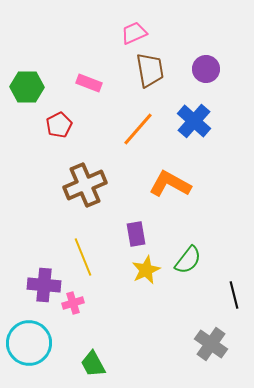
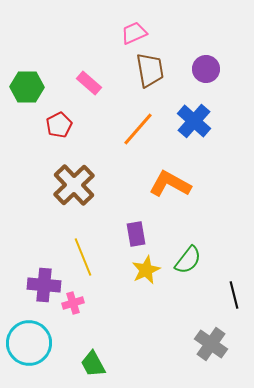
pink rectangle: rotated 20 degrees clockwise
brown cross: moved 11 px left; rotated 21 degrees counterclockwise
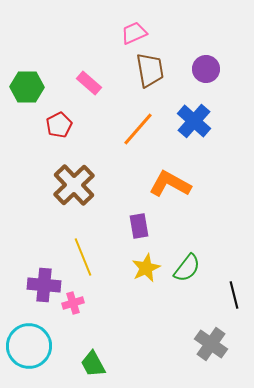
purple rectangle: moved 3 px right, 8 px up
green semicircle: moved 1 px left, 8 px down
yellow star: moved 2 px up
cyan circle: moved 3 px down
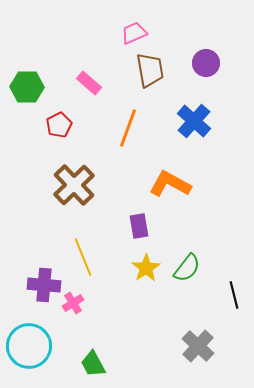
purple circle: moved 6 px up
orange line: moved 10 px left, 1 px up; rotated 21 degrees counterclockwise
yellow star: rotated 8 degrees counterclockwise
pink cross: rotated 15 degrees counterclockwise
gray cross: moved 13 px left, 2 px down; rotated 8 degrees clockwise
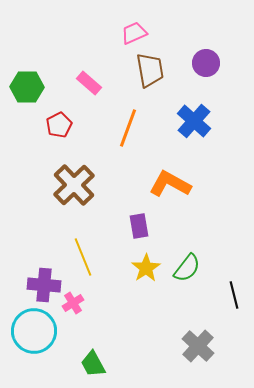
cyan circle: moved 5 px right, 15 px up
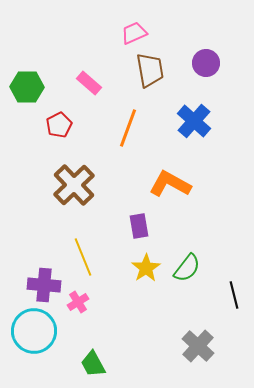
pink cross: moved 5 px right, 1 px up
